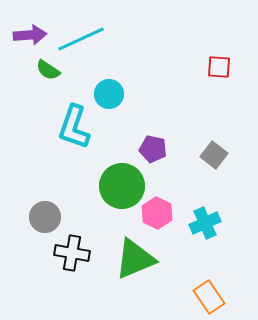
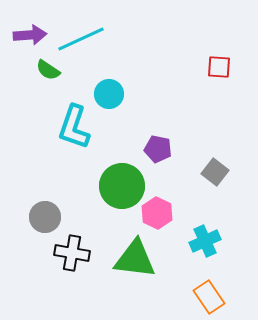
purple pentagon: moved 5 px right
gray square: moved 1 px right, 17 px down
cyan cross: moved 18 px down
green triangle: rotated 30 degrees clockwise
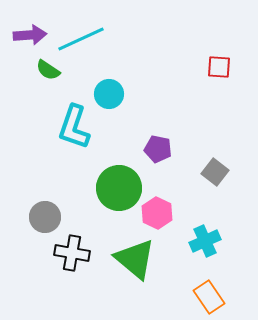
green circle: moved 3 px left, 2 px down
green triangle: rotated 33 degrees clockwise
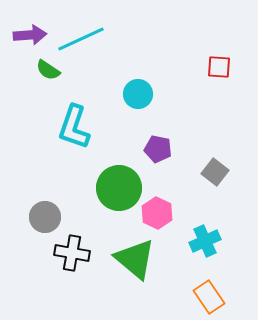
cyan circle: moved 29 px right
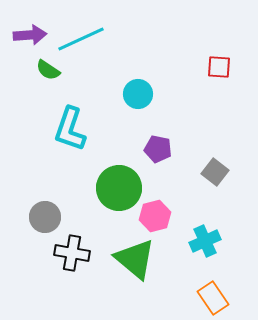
cyan L-shape: moved 4 px left, 2 px down
pink hexagon: moved 2 px left, 3 px down; rotated 20 degrees clockwise
orange rectangle: moved 4 px right, 1 px down
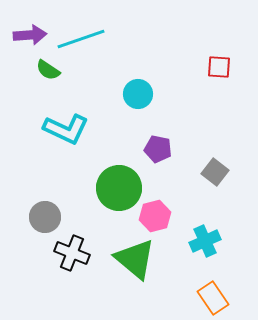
cyan line: rotated 6 degrees clockwise
cyan L-shape: moved 4 px left; rotated 84 degrees counterclockwise
black cross: rotated 12 degrees clockwise
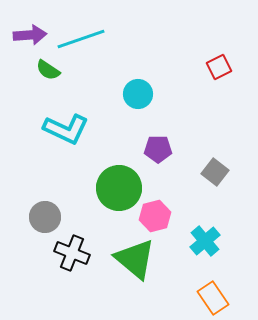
red square: rotated 30 degrees counterclockwise
purple pentagon: rotated 12 degrees counterclockwise
cyan cross: rotated 16 degrees counterclockwise
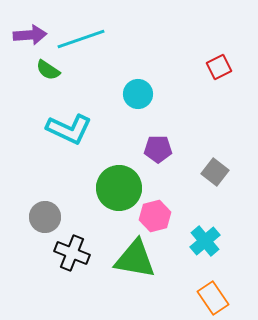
cyan L-shape: moved 3 px right
green triangle: rotated 30 degrees counterclockwise
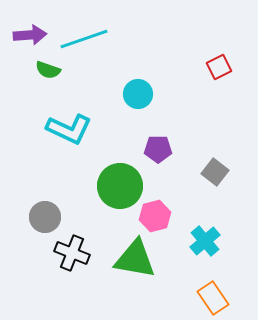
cyan line: moved 3 px right
green semicircle: rotated 15 degrees counterclockwise
green circle: moved 1 px right, 2 px up
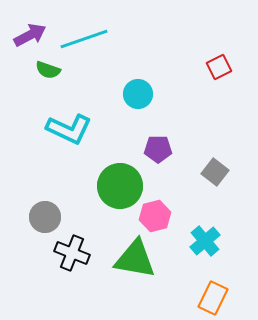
purple arrow: rotated 24 degrees counterclockwise
orange rectangle: rotated 60 degrees clockwise
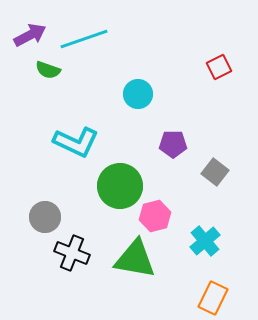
cyan L-shape: moved 7 px right, 13 px down
purple pentagon: moved 15 px right, 5 px up
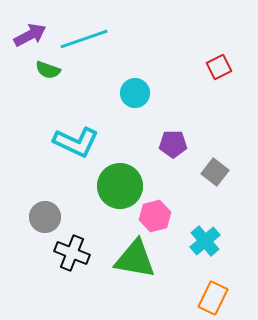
cyan circle: moved 3 px left, 1 px up
